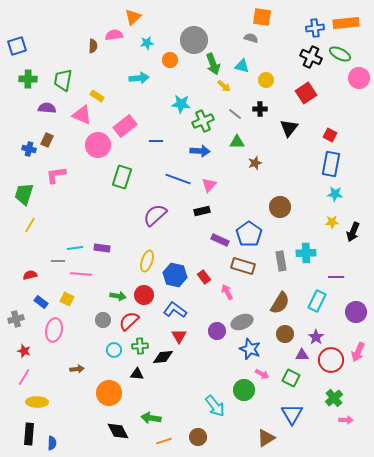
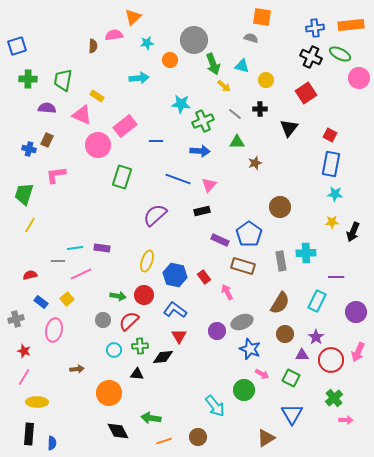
orange rectangle at (346, 23): moved 5 px right, 2 px down
pink line at (81, 274): rotated 30 degrees counterclockwise
yellow square at (67, 299): rotated 24 degrees clockwise
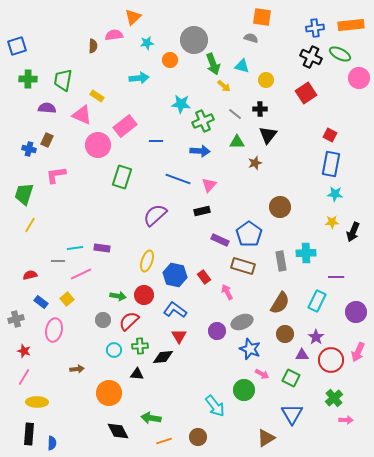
black triangle at (289, 128): moved 21 px left, 7 px down
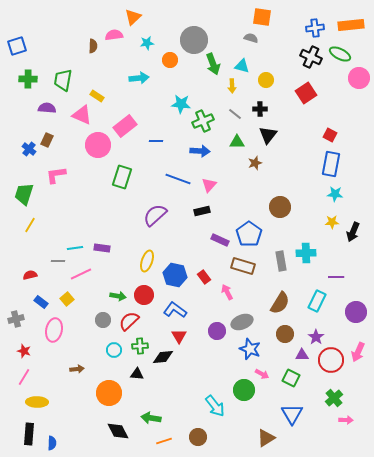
yellow arrow at (224, 86): moved 8 px right; rotated 48 degrees clockwise
blue cross at (29, 149): rotated 24 degrees clockwise
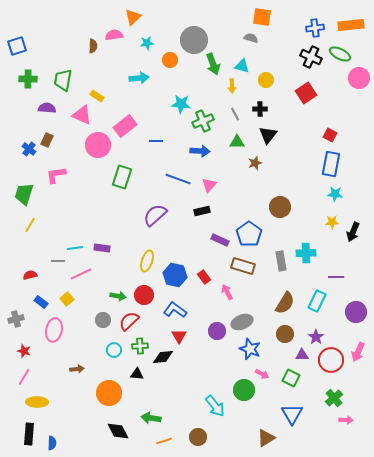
gray line at (235, 114): rotated 24 degrees clockwise
brown semicircle at (280, 303): moved 5 px right
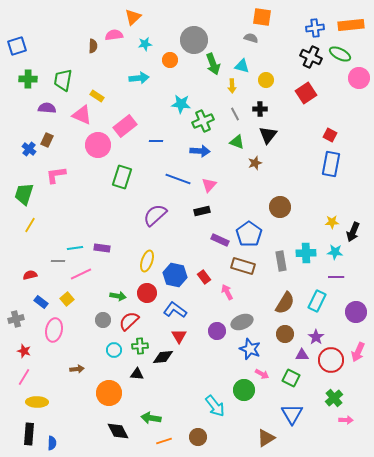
cyan star at (147, 43): moved 2 px left, 1 px down
green triangle at (237, 142): rotated 21 degrees clockwise
cyan star at (335, 194): moved 58 px down
red circle at (144, 295): moved 3 px right, 2 px up
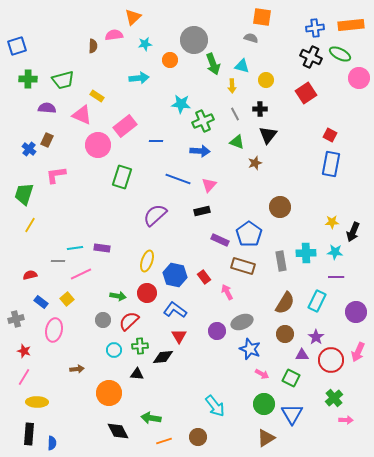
green trapezoid at (63, 80): rotated 115 degrees counterclockwise
green circle at (244, 390): moved 20 px right, 14 px down
